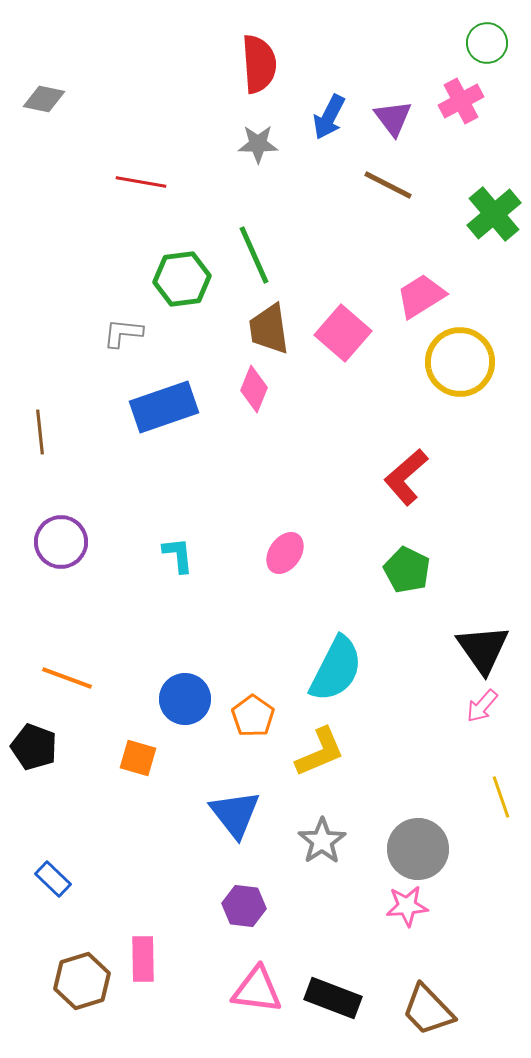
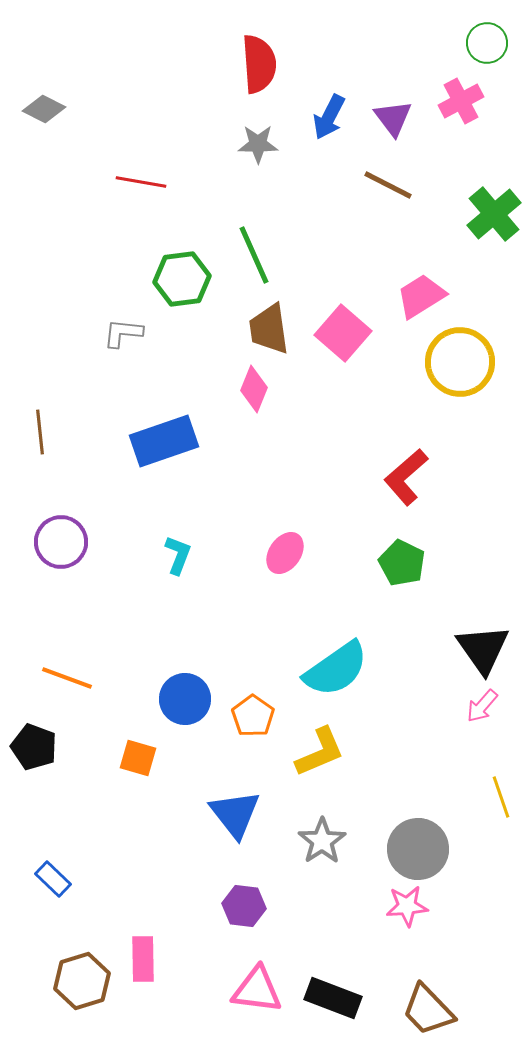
gray diamond at (44, 99): moved 10 px down; rotated 15 degrees clockwise
blue rectangle at (164, 407): moved 34 px down
cyan L-shape at (178, 555): rotated 27 degrees clockwise
green pentagon at (407, 570): moved 5 px left, 7 px up
cyan semicircle at (336, 669): rotated 28 degrees clockwise
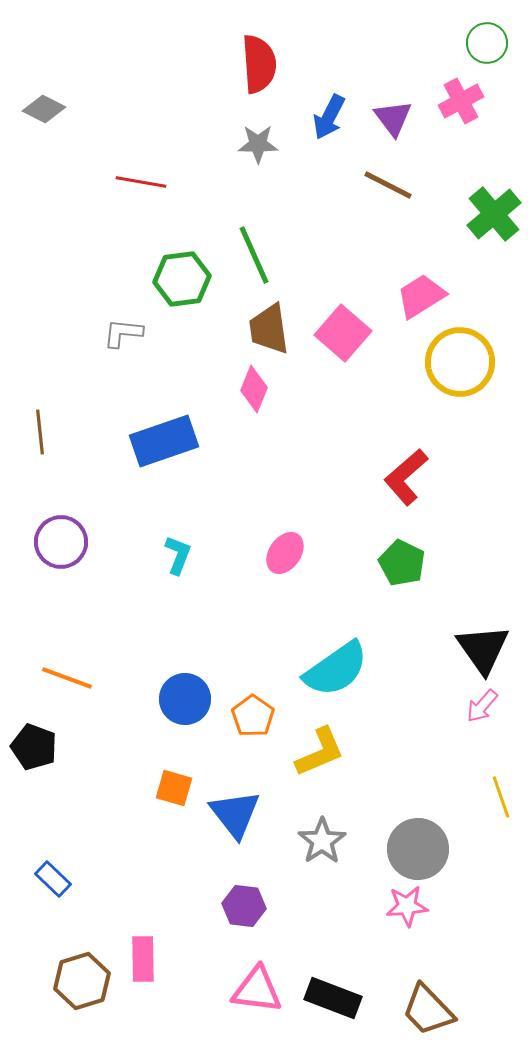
orange square at (138, 758): moved 36 px right, 30 px down
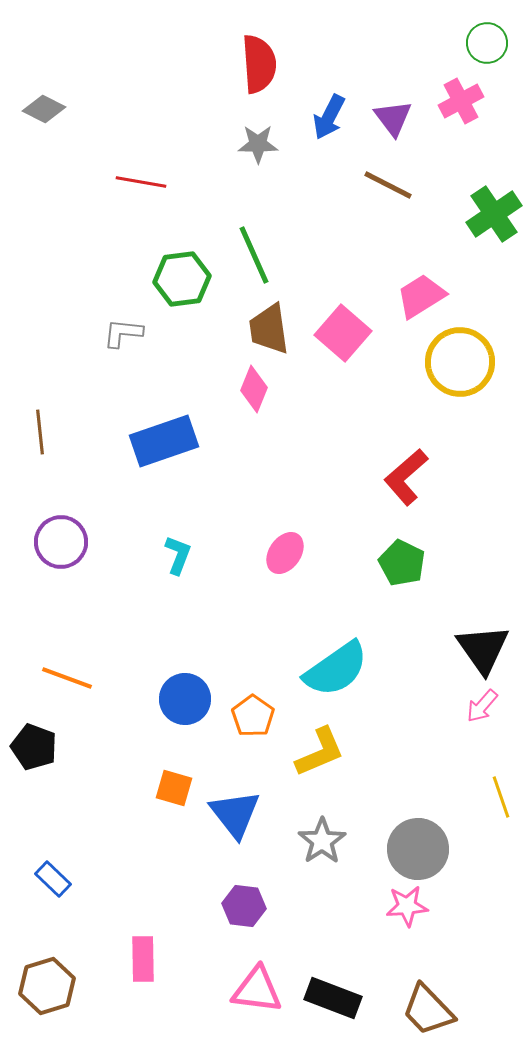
green cross at (494, 214): rotated 6 degrees clockwise
brown hexagon at (82, 981): moved 35 px left, 5 px down
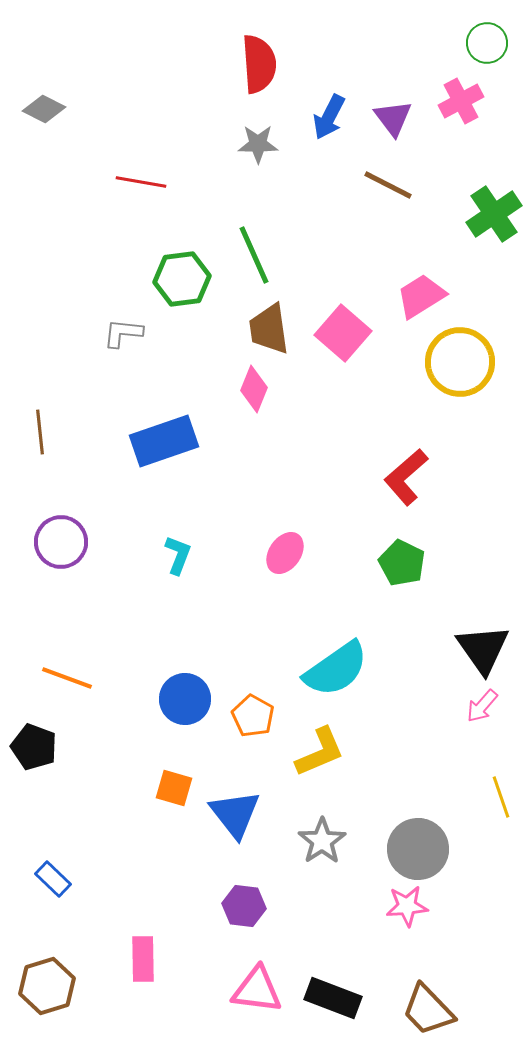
orange pentagon at (253, 716): rotated 6 degrees counterclockwise
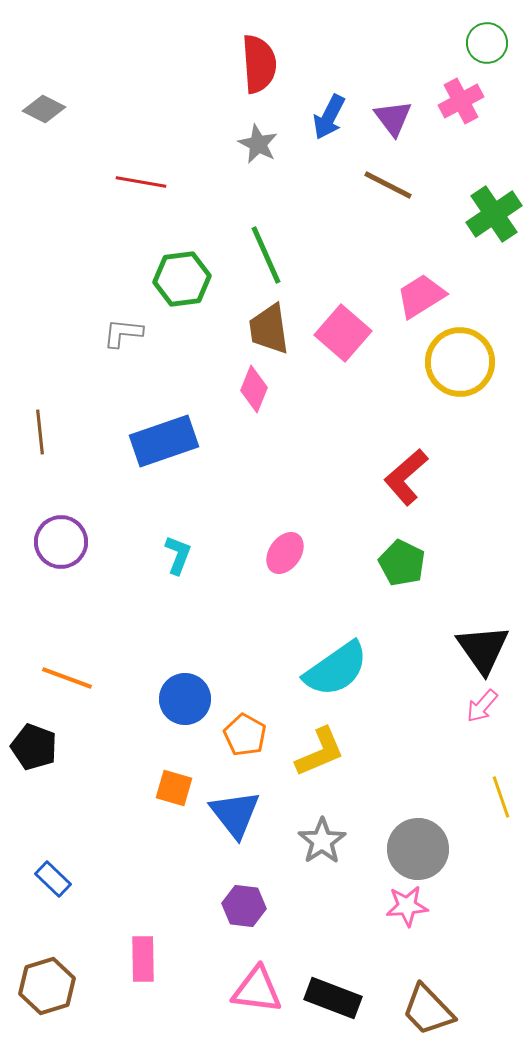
gray star at (258, 144): rotated 27 degrees clockwise
green line at (254, 255): moved 12 px right
orange pentagon at (253, 716): moved 8 px left, 19 px down
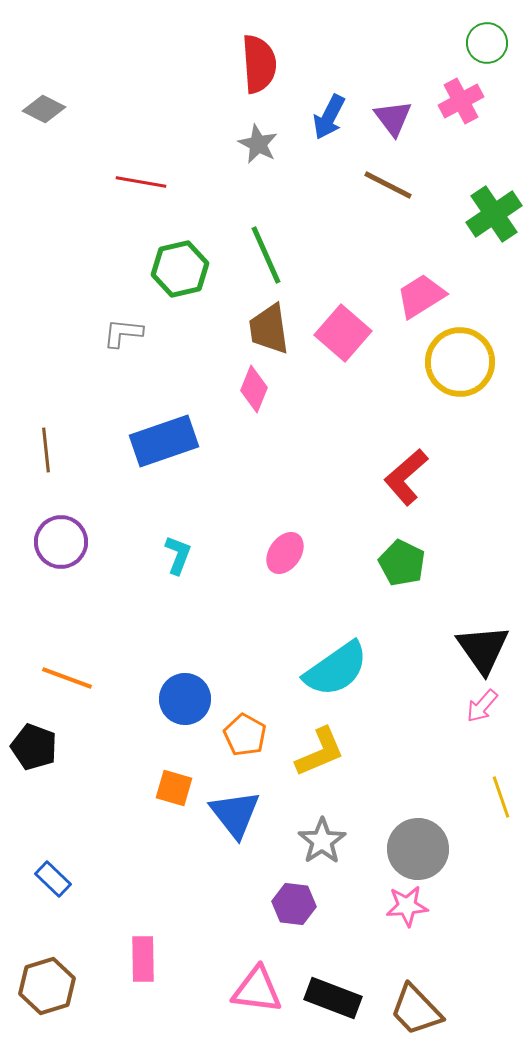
green hexagon at (182, 279): moved 2 px left, 10 px up; rotated 6 degrees counterclockwise
brown line at (40, 432): moved 6 px right, 18 px down
purple hexagon at (244, 906): moved 50 px right, 2 px up
brown trapezoid at (428, 1010): moved 12 px left
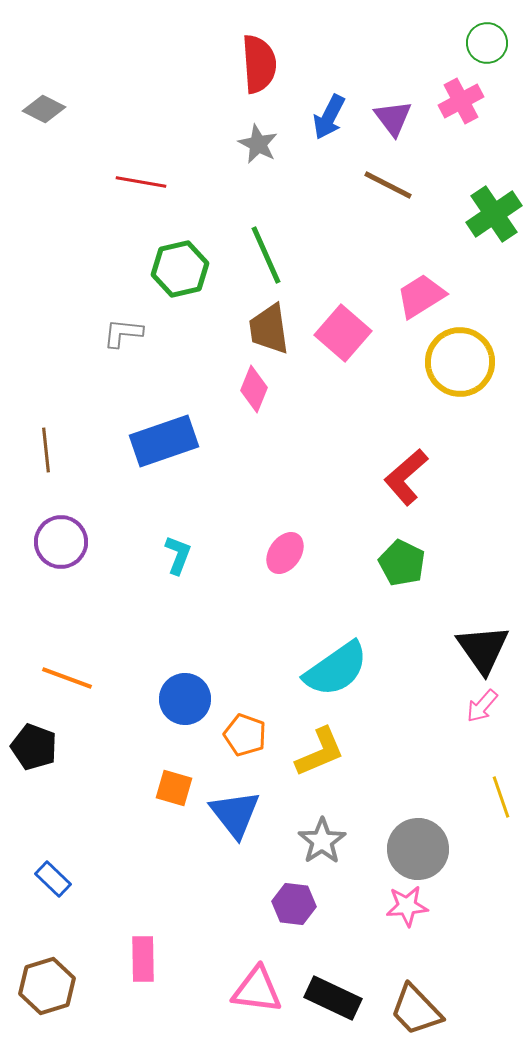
orange pentagon at (245, 735): rotated 9 degrees counterclockwise
black rectangle at (333, 998): rotated 4 degrees clockwise
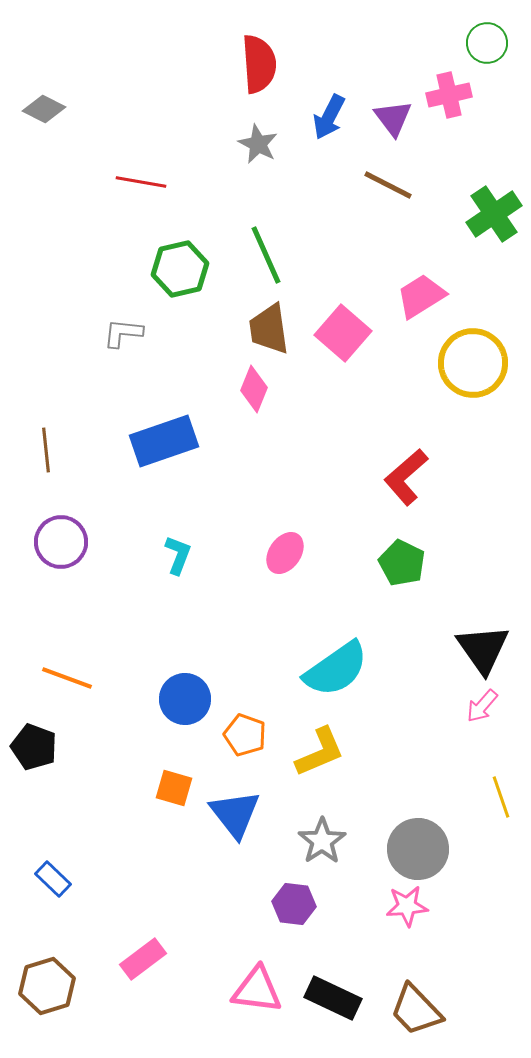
pink cross at (461, 101): moved 12 px left, 6 px up; rotated 15 degrees clockwise
yellow circle at (460, 362): moved 13 px right, 1 px down
pink rectangle at (143, 959): rotated 54 degrees clockwise
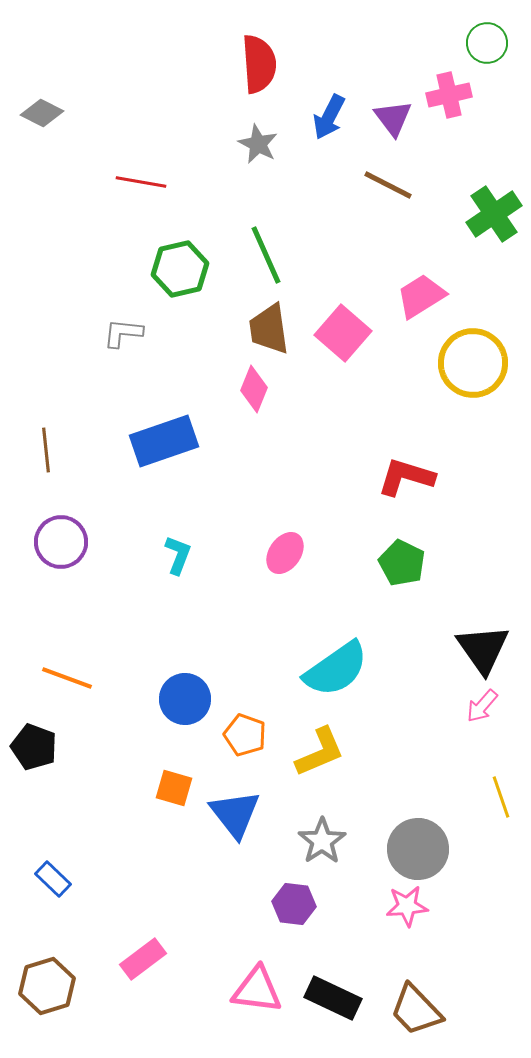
gray diamond at (44, 109): moved 2 px left, 4 px down
red L-shape at (406, 477): rotated 58 degrees clockwise
